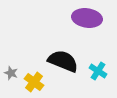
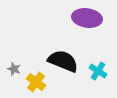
gray star: moved 3 px right, 4 px up
yellow cross: moved 2 px right
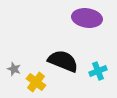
cyan cross: rotated 36 degrees clockwise
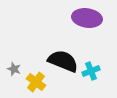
cyan cross: moved 7 px left
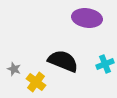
cyan cross: moved 14 px right, 7 px up
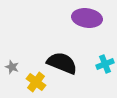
black semicircle: moved 1 px left, 2 px down
gray star: moved 2 px left, 2 px up
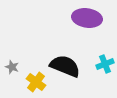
black semicircle: moved 3 px right, 3 px down
